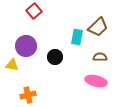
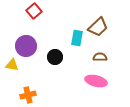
cyan rectangle: moved 1 px down
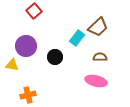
cyan rectangle: rotated 28 degrees clockwise
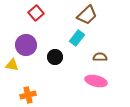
red square: moved 2 px right, 2 px down
brown trapezoid: moved 11 px left, 12 px up
purple circle: moved 1 px up
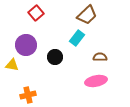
pink ellipse: rotated 25 degrees counterclockwise
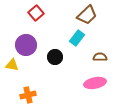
pink ellipse: moved 1 px left, 2 px down
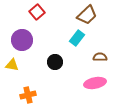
red square: moved 1 px right, 1 px up
purple circle: moved 4 px left, 5 px up
black circle: moved 5 px down
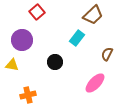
brown trapezoid: moved 6 px right
brown semicircle: moved 7 px right, 3 px up; rotated 64 degrees counterclockwise
pink ellipse: rotated 35 degrees counterclockwise
